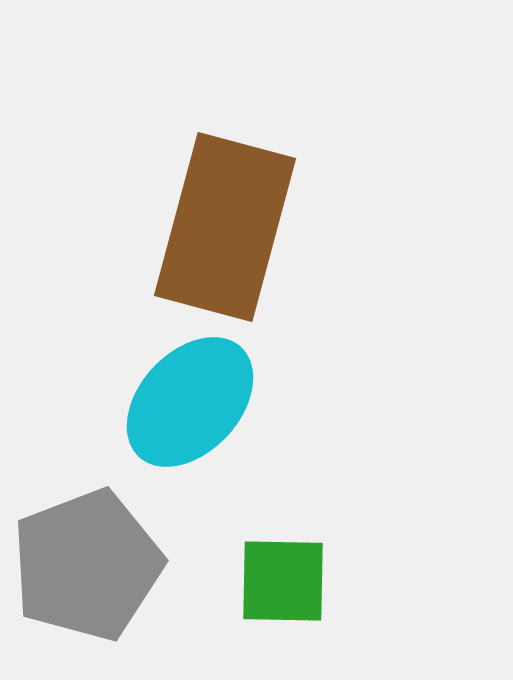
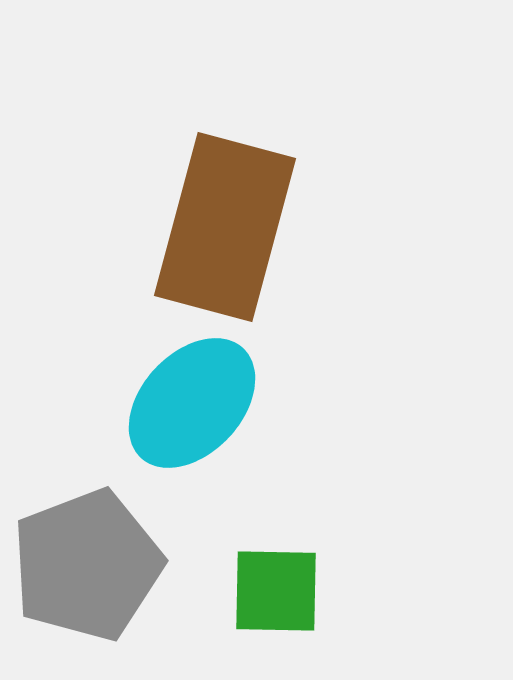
cyan ellipse: moved 2 px right, 1 px down
green square: moved 7 px left, 10 px down
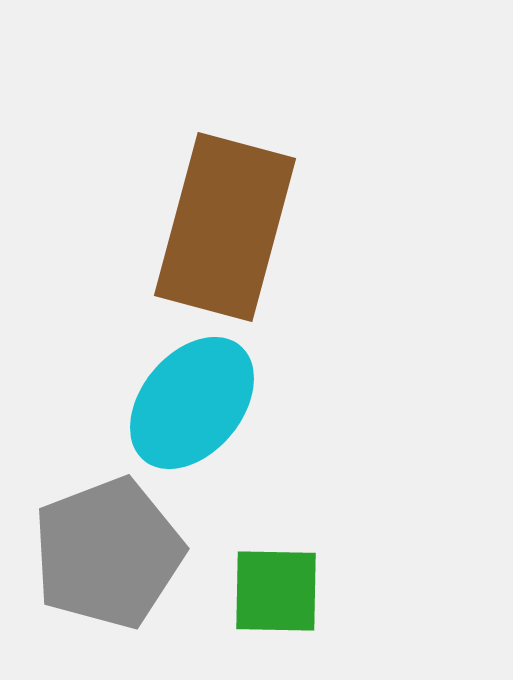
cyan ellipse: rotated 3 degrees counterclockwise
gray pentagon: moved 21 px right, 12 px up
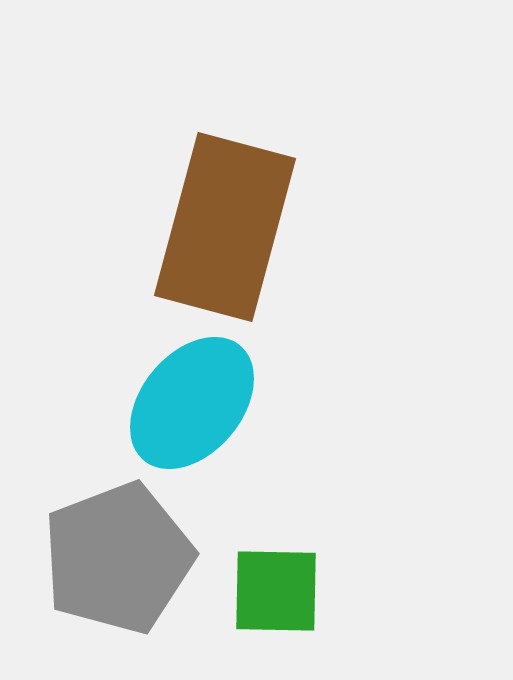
gray pentagon: moved 10 px right, 5 px down
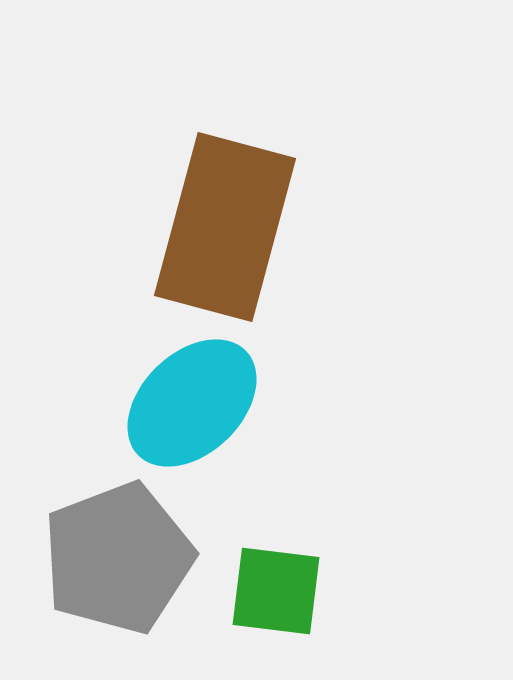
cyan ellipse: rotated 6 degrees clockwise
green square: rotated 6 degrees clockwise
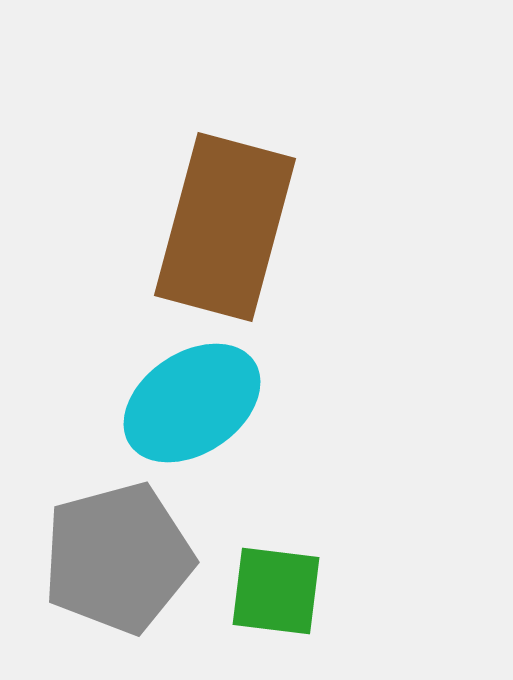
cyan ellipse: rotated 10 degrees clockwise
gray pentagon: rotated 6 degrees clockwise
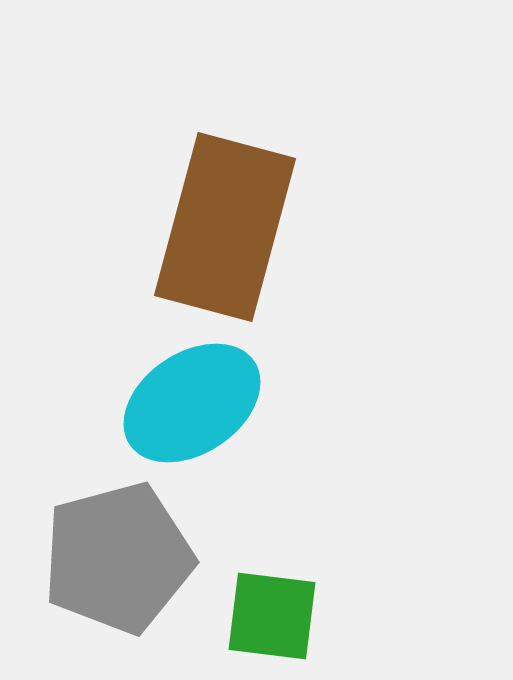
green square: moved 4 px left, 25 px down
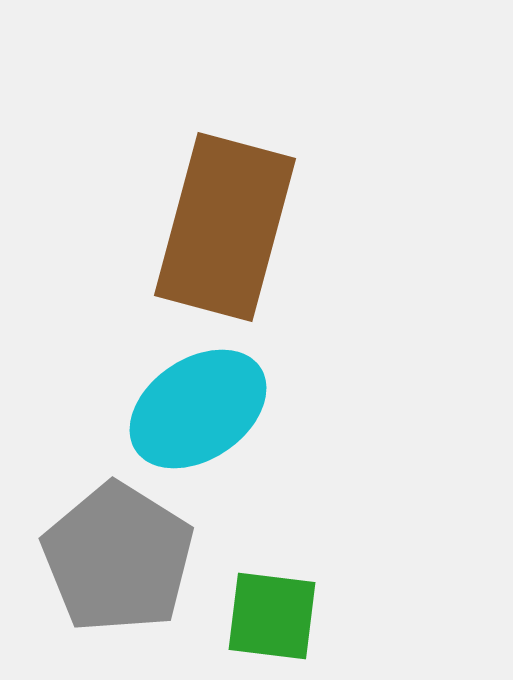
cyan ellipse: moved 6 px right, 6 px down
gray pentagon: rotated 25 degrees counterclockwise
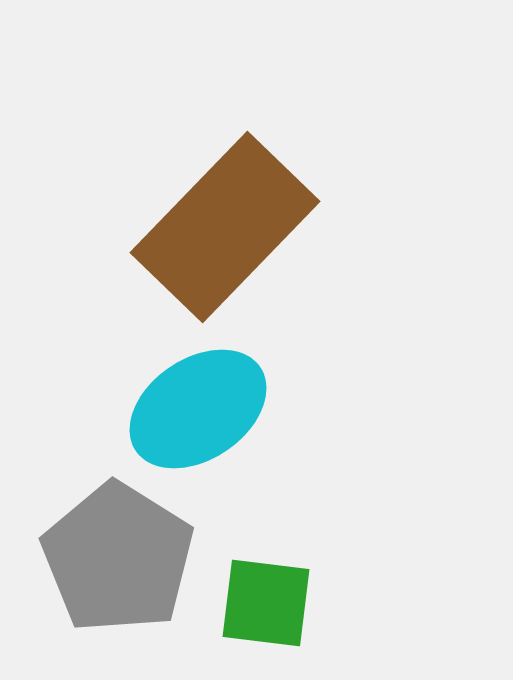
brown rectangle: rotated 29 degrees clockwise
green square: moved 6 px left, 13 px up
